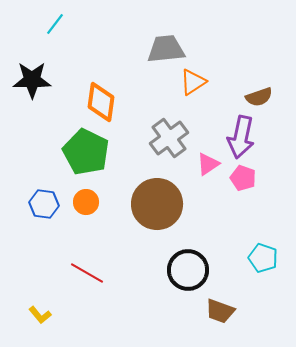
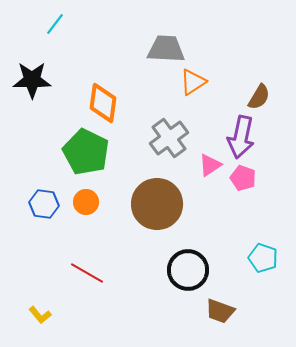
gray trapezoid: rotated 9 degrees clockwise
brown semicircle: rotated 40 degrees counterclockwise
orange diamond: moved 2 px right, 1 px down
pink triangle: moved 2 px right, 1 px down
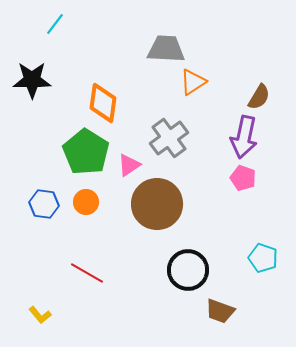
purple arrow: moved 3 px right
green pentagon: rotated 6 degrees clockwise
pink triangle: moved 81 px left
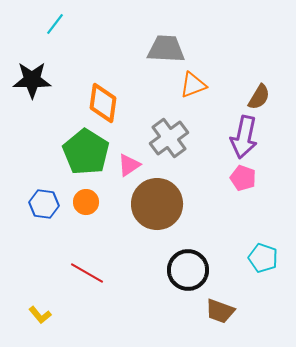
orange triangle: moved 3 px down; rotated 12 degrees clockwise
